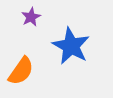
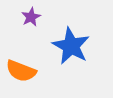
orange semicircle: rotated 76 degrees clockwise
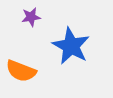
purple star: rotated 18 degrees clockwise
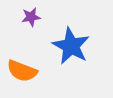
orange semicircle: moved 1 px right
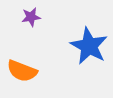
blue star: moved 18 px right
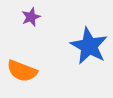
purple star: rotated 12 degrees counterclockwise
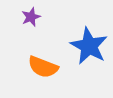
orange semicircle: moved 21 px right, 4 px up
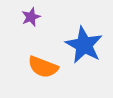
blue star: moved 5 px left, 1 px up
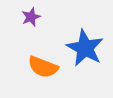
blue star: moved 1 px right, 3 px down
